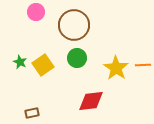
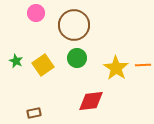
pink circle: moved 1 px down
green star: moved 4 px left, 1 px up
brown rectangle: moved 2 px right
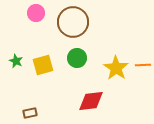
brown circle: moved 1 px left, 3 px up
yellow square: rotated 20 degrees clockwise
brown rectangle: moved 4 px left
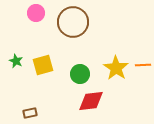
green circle: moved 3 px right, 16 px down
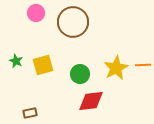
yellow star: rotated 10 degrees clockwise
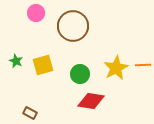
brown circle: moved 4 px down
red diamond: rotated 16 degrees clockwise
brown rectangle: rotated 40 degrees clockwise
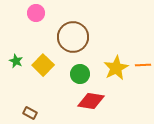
brown circle: moved 11 px down
yellow square: rotated 30 degrees counterclockwise
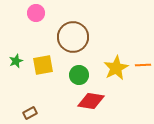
green star: rotated 24 degrees clockwise
yellow square: rotated 35 degrees clockwise
green circle: moved 1 px left, 1 px down
brown rectangle: rotated 56 degrees counterclockwise
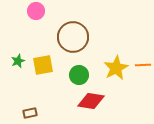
pink circle: moved 2 px up
green star: moved 2 px right
brown rectangle: rotated 16 degrees clockwise
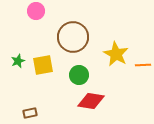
yellow star: moved 14 px up; rotated 15 degrees counterclockwise
